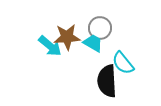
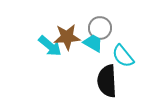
cyan semicircle: moved 7 px up
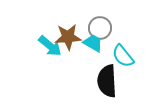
brown star: moved 1 px right
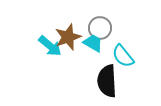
brown star: rotated 16 degrees counterclockwise
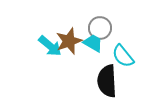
brown star: moved 1 px right, 4 px down
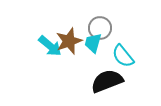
cyan trapezoid: rotated 105 degrees counterclockwise
black semicircle: rotated 72 degrees clockwise
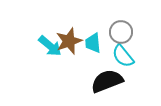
gray circle: moved 21 px right, 4 px down
cyan trapezoid: rotated 20 degrees counterclockwise
